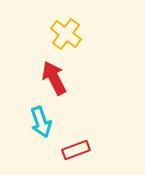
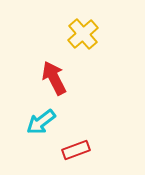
yellow cross: moved 17 px right; rotated 12 degrees clockwise
cyan arrow: rotated 72 degrees clockwise
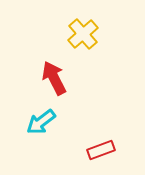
red rectangle: moved 25 px right
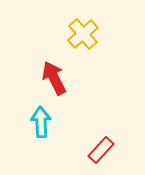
cyan arrow: rotated 124 degrees clockwise
red rectangle: rotated 28 degrees counterclockwise
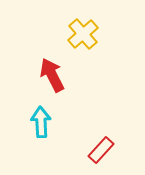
red arrow: moved 2 px left, 3 px up
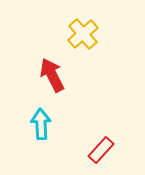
cyan arrow: moved 2 px down
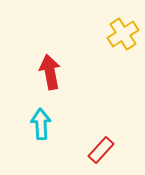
yellow cross: moved 40 px right; rotated 8 degrees clockwise
red arrow: moved 2 px left, 3 px up; rotated 16 degrees clockwise
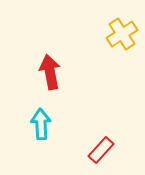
yellow cross: moved 1 px left
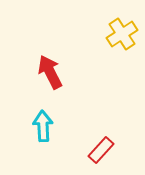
red arrow: rotated 16 degrees counterclockwise
cyan arrow: moved 2 px right, 2 px down
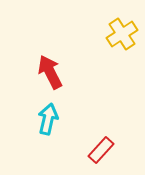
cyan arrow: moved 5 px right, 7 px up; rotated 16 degrees clockwise
